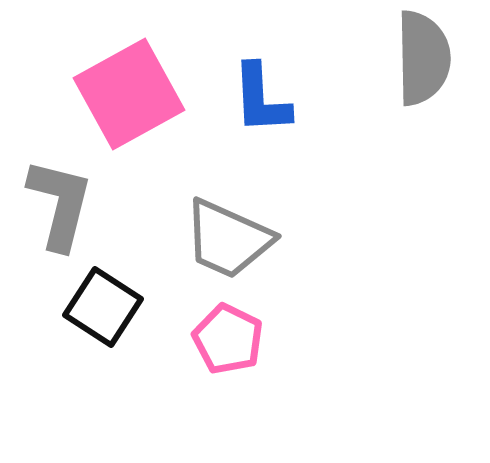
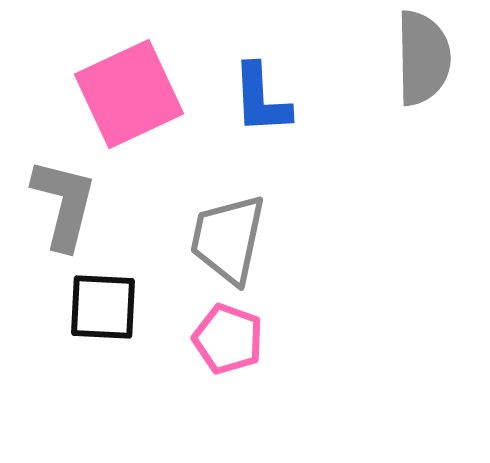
pink square: rotated 4 degrees clockwise
gray L-shape: moved 4 px right
gray trapezoid: rotated 78 degrees clockwise
black square: rotated 30 degrees counterclockwise
pink pentagon: rotated 6 degrees counterclockwise
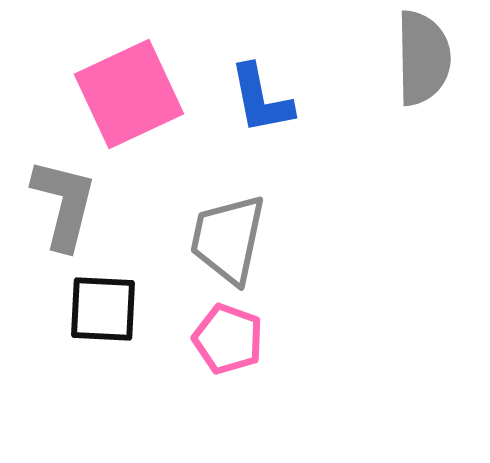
blue L-shape: rotated 8 degrees counterclockwise
black square: moved 2 px down
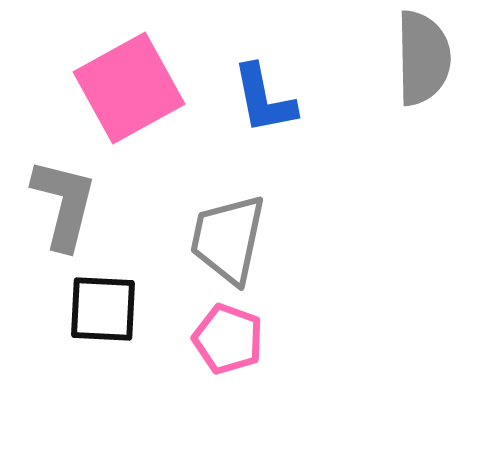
pink square: moved 6 px up; rotated 4 degrees counterclockwise
blue L-shape: moved 3 px right
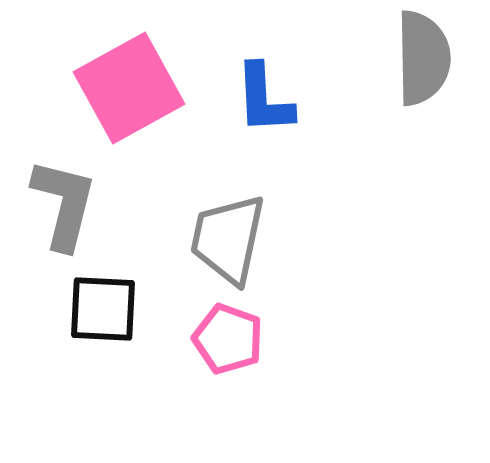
blue L-shape: rotated 8 degrees clockwise
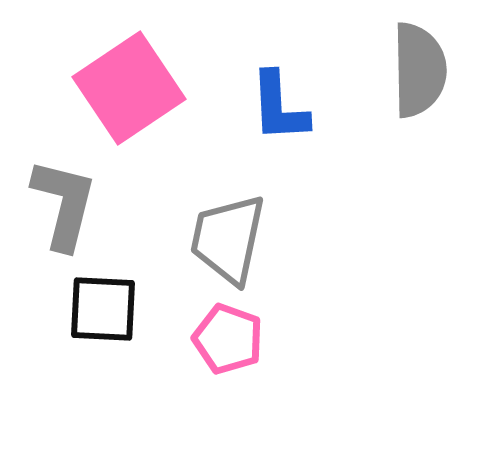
gray semicircle: moved 4 px left, 12 px down
pink square: rotated 5 degrees counterclockwise
blue L-shape: moved 15 px right, 8 px down
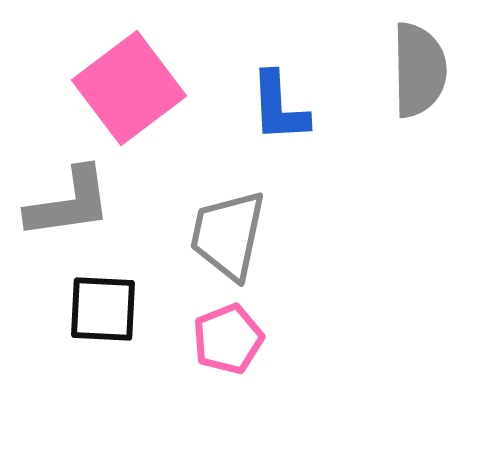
pink square: rotated 3 degrees counterclockwise
gray L-shape: moved 5 px right, 1 px up; rotated 68 degrees clockwise
gray trapezoid: moved 4 px up
pink pentagon: rotated 30 degrees clockwise
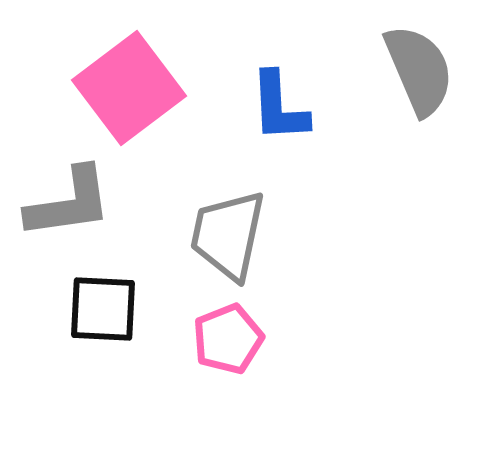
gray semicircle: rotated 22 degrees counterclockwise
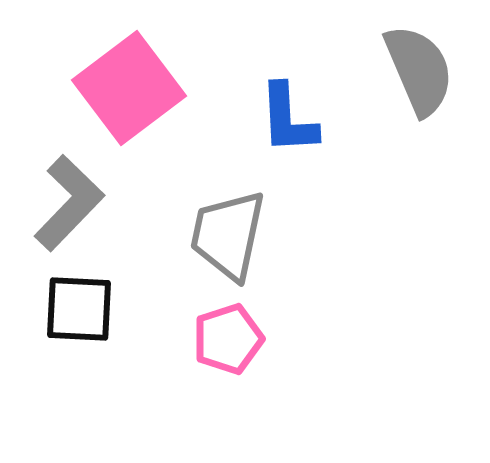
blue L-shape: moved 9 px right, 12 px down
gray L-shape: rotated 38 degrees counterclockwise
black square: moved 24 px left
pink pentagon: rotated 4 degrees clockwise
